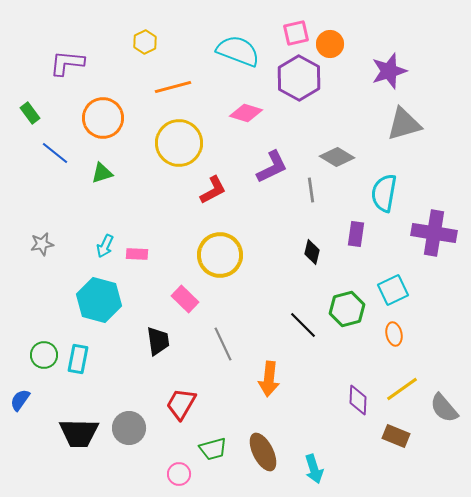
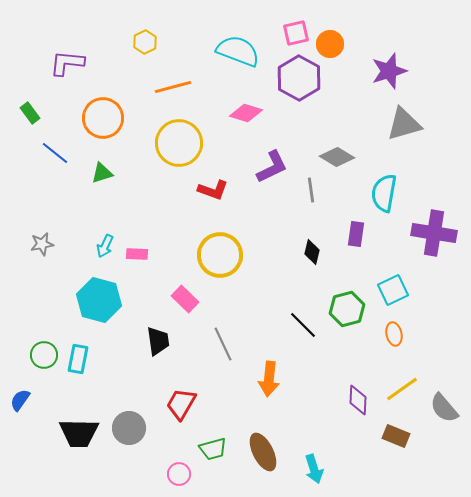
red L-shape at (213, 190): rotated 48 degrees clockwise
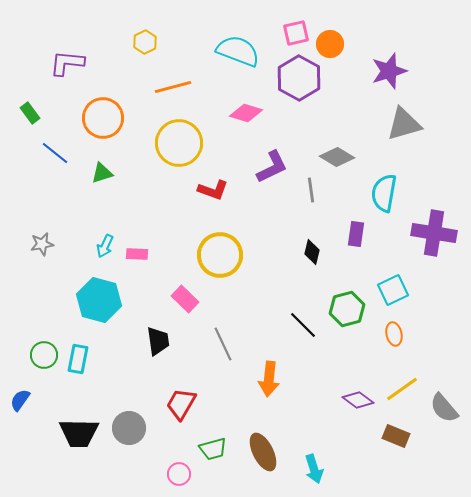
purple diamond at (358, 400): rotated 56 degrees counterclockwise
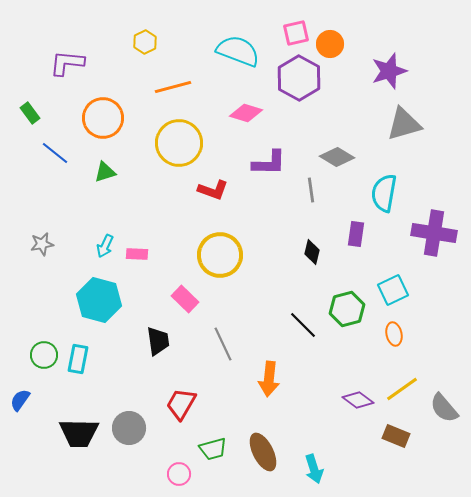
purple L-shape at (272, 167): moved 3 px left, 4 px up; rotated 27 degrees clockwise
green triangle at (102, 173): moved 3 px right, 1 px up
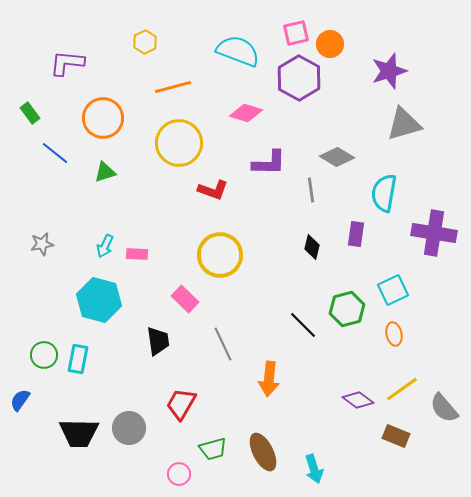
black diamond at (312, 252): moved 5 px up
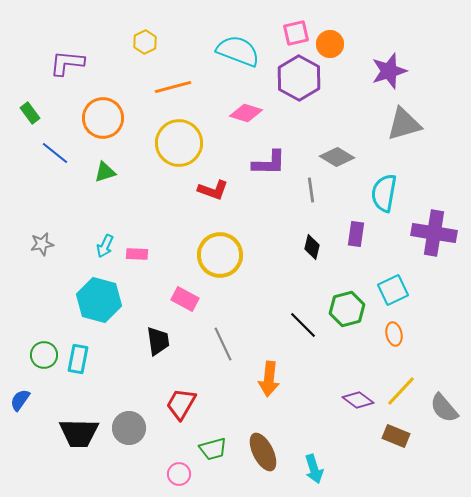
pink rectangle at (185, 299): rotated 16 degrees counterclockwise
yellow line at (402, 389): moved 1 px left, 2 px down; rotated 12 degrees counterclockwise
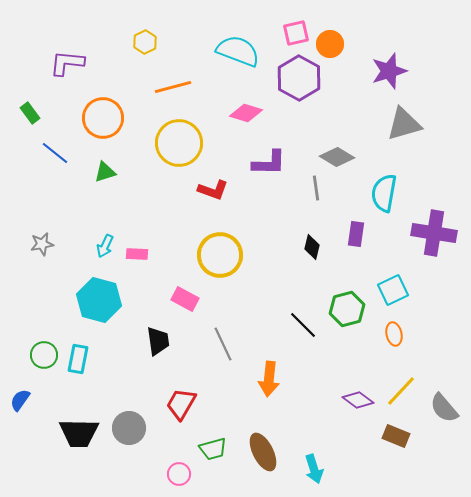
gray line at (311, 190): moved 5 px right, 2 px up
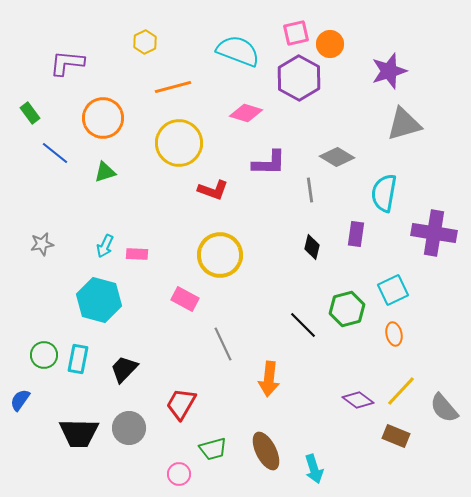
gray line at (316, 188): moved 6 px left, 2 px down
black trapezoid at (158, 341): moved 34 px left, 28 px down; rotated 128 degrees counterclockwise
brown ellipse at (263, 452): moved 3 px right, 1 px up
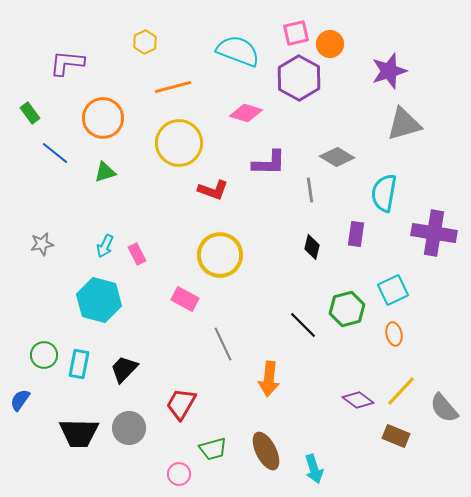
pink rectangle at (137, 254): rotated 60 degrees clockwise
cyan rectangle at (78, 359): moved 1 px right, 5 px down
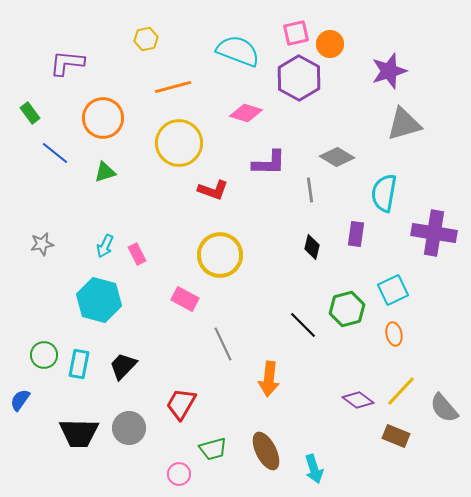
yellow hexagon at (145, 42): moved 1 px right, 3 px up; rotated 15 degrees clockwise
black trapezoid at (124, 369): moved 1 px left, 3 px up
